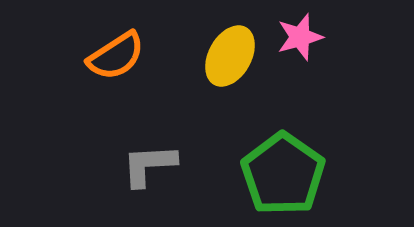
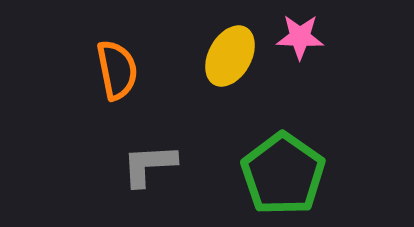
pink star: rotated 18 degrees clockwise
orange semicircle: moved 1 px right, 14 px down; rotated 68 degrees counterclockwise
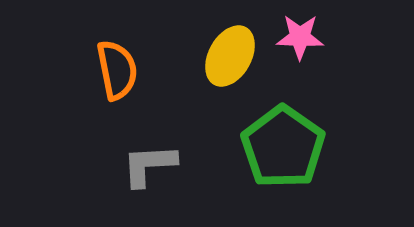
green pentagon: moved 27 px up
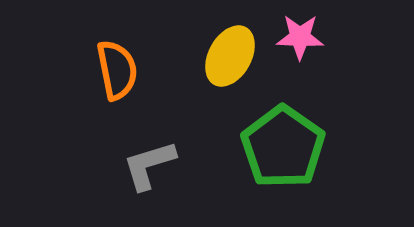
gray L-shape: rotated 14 degrees counterclockwise
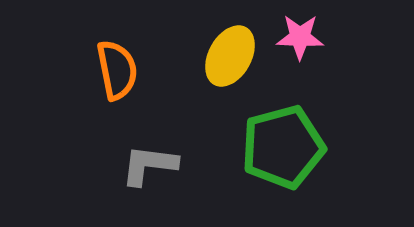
green pentagon: rotated 22 degrees clockwise
gray L-shape: rotated 24 degrees clockwise
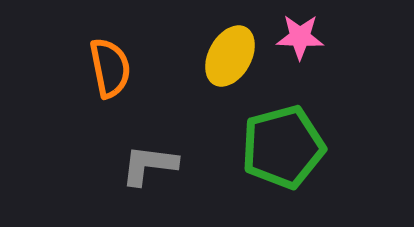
orange semicircle: moved 7 px left, 2 px up
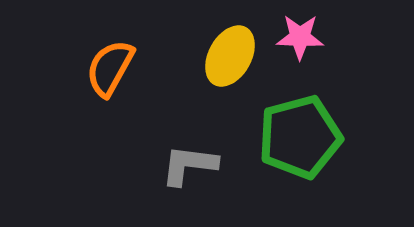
orange semicircle: rotated 140 degrees counterclockwise
green pentagon: moved 17 px right, 10 px up
gray L-shape: moved 40 px right
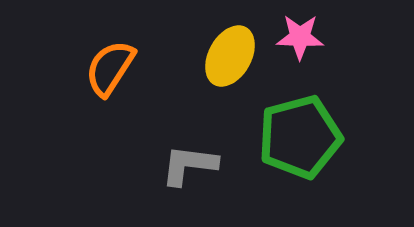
orange semicircle: rotated 4 degrees clockwise
